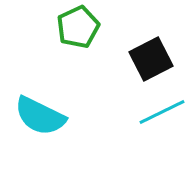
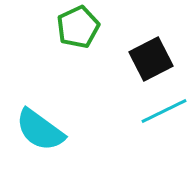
cyan line: moved 2 px right, 1 px up
cyan semicircle: moved 14 px down; rotated 10 degrees clockwise
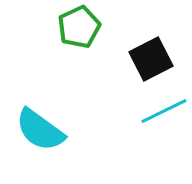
green pentagon: moved 1 px right
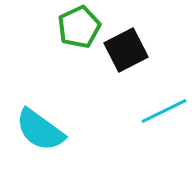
black square: moved 25 px left, 9 px up
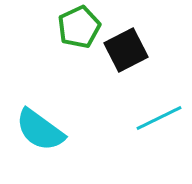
cyan line: moved 5 px left, 7 px down
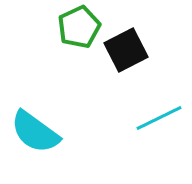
cyan semicircle: moved 5 px left, 2 px down
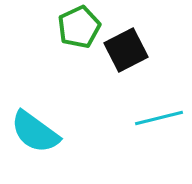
cyan line: rotated 12 degrees clockwise
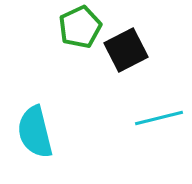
green pentagon: moved 1 px right
cyan semicircle: rotated 40 degrees clockwise
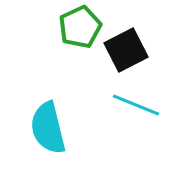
cyan line: moved 23 px left, 13 px up; rotated 36 degrees clockwise
cyan semicircle: moved 13 px right, 4 px up
